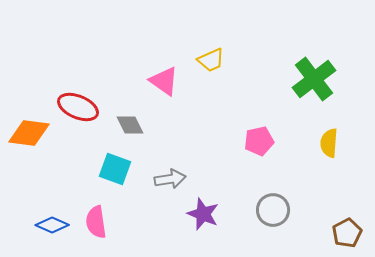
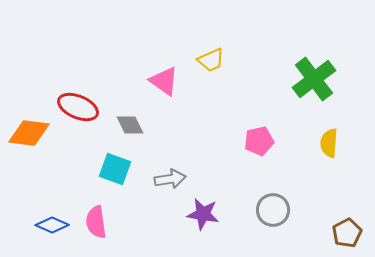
purple star: rotated 12 degrees counterclockwise
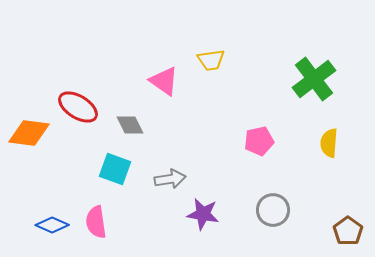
yellow trapezoid: rotated 16 degrees clockwise
red ellipse: rotated 9 degrees clockwise
brown pentagon: moved 1 px right, 2 px up; rotated 8 degrees counterclockwise
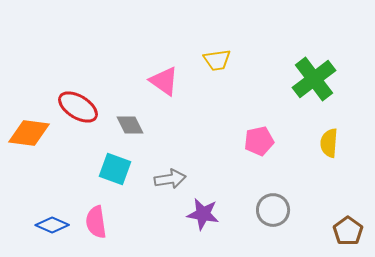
yellow trapezoid: moved 6 px right
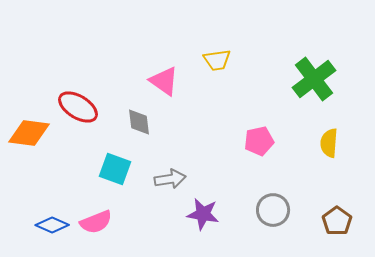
gray diamond: moved 9 px right, 3 px up; rotated 20 degrees clockwise
pink semicircle: rotated 104 degrees counterclockwise
brown pentagon: moved 11 px left, 10 px up
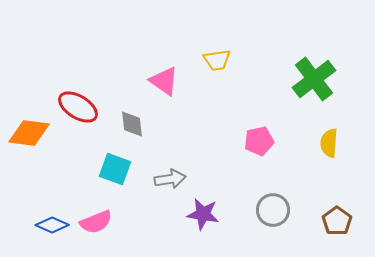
gray diamond: moved 7 px left, 2 px down
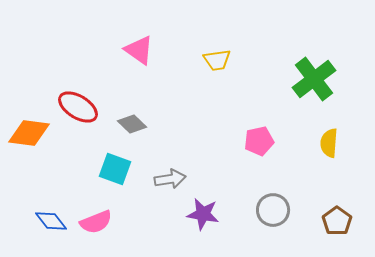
pink triangle: moved 25 px left, 31 px up
gray diamond: rotated 40 degrees counterclockwise
blue diamond: moved 1 px left, 4 px up; rotated 28 degrees clockwise
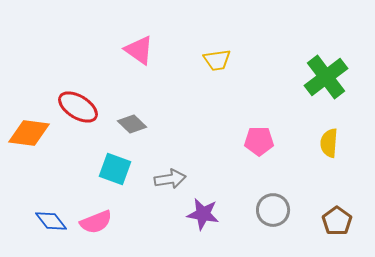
green cross: moved 12 px right, 2 px up
pink pentagon: rotated 12 degrees clockwise
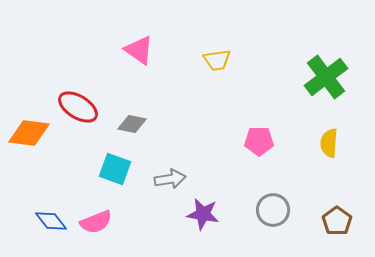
gray diamond: rotated 32 degrees counterclockwise
